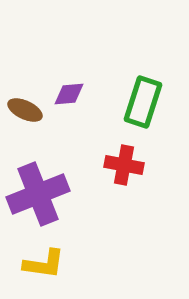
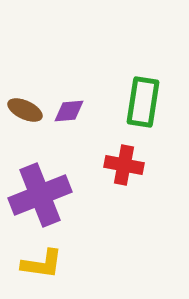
purple diamond: moved 17 px down
green rectangle: rotated 9 degrees counterclockwise
purple cross: moved 2 px right, 1 px down
yellow L-shape: moved 2 px left
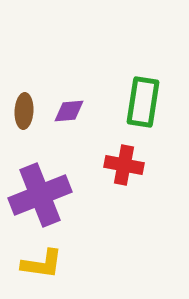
brown ellipse: moved 1 px left, 1 px down; rotated 68 degrees clockwise
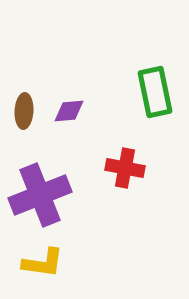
green rectangle: moved 12 px right, 10 px up; rotated 21 degrees counterclockwise
red cross: moved 1 px right, 3 px down
yellow L-shape: moved 1 px right, 1 px up
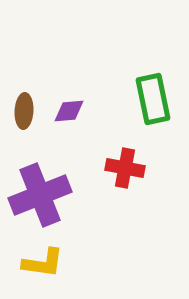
green rectangle: moved 2 px left, 7 px down
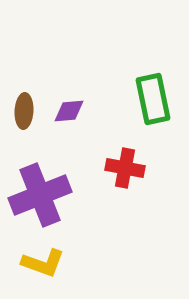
yellow L-shape: rotated 12 degrees clockwise
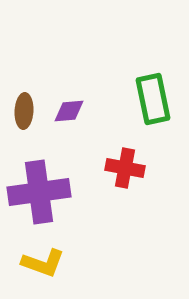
purple cross: moved 1 px left, 3 px up; rotated 14 degrees clockwise
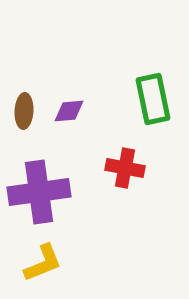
yellow L-shape: rotated 42 degrees counterclockwise
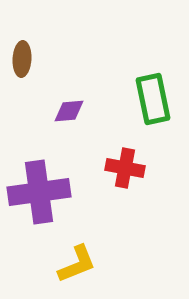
brown ellipse: moved 2 px left, 52 px up
yellow L-shape: moved 34 px right, 1 px down
